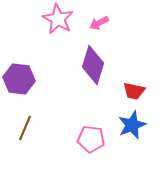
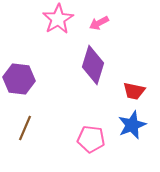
pink star: rotated 12 degrees clockwise
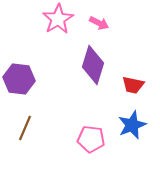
pink arrow: rotated 126 degrees counterclockwise
red trapezoid: moved 1 px left, 6 px up
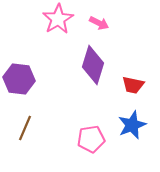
pink pentagon: rotated 16 degrees counterclockwise
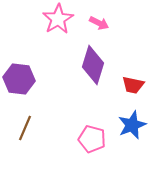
pink pentagon: moved 1 px right; rotated 24 degrees clockwise
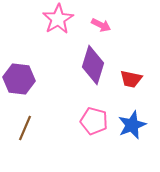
pink arrow: moved 2 px right, 2 px down
red trapezoid: moved 2 px left, 6 px up
pink pentagon: moved 2 px right, 18 px up
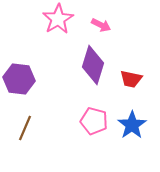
blue star: rotated 12 degrees counterclockwise
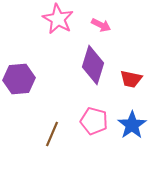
pink star: rotated 12 degrees counterclockwise
purple hexagon: rotated 12 degrees counterclockwise
brown line: moved 27 px right, 6 px down
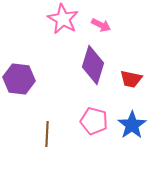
pink star: moved 5 px right
purple hexagon: rotated 12 degrees clockwise
brown line: moved 5 px left; rotated 20 degrees counterclockwise
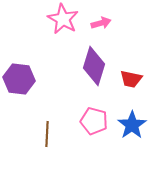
pink arrow: moved 2 px up; rotated 42 degrees counterclockwise
purple diamond: moved 1 px right, 1 px down
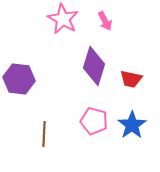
pink arrow: moved 4 px right, 2 px up; rotated 78 degrees clockwise
brown line: moved 3 px left
